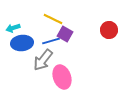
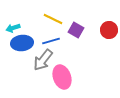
purple square: moved 11 px right, 4 px up
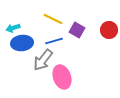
purple square: moved 1 px right
blue line: moved 3 px right
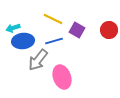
blue ellipse: moved 1 px right, 2 px up
gray arrow: moved 5 px left
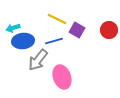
yellow line: moved 4 px right
